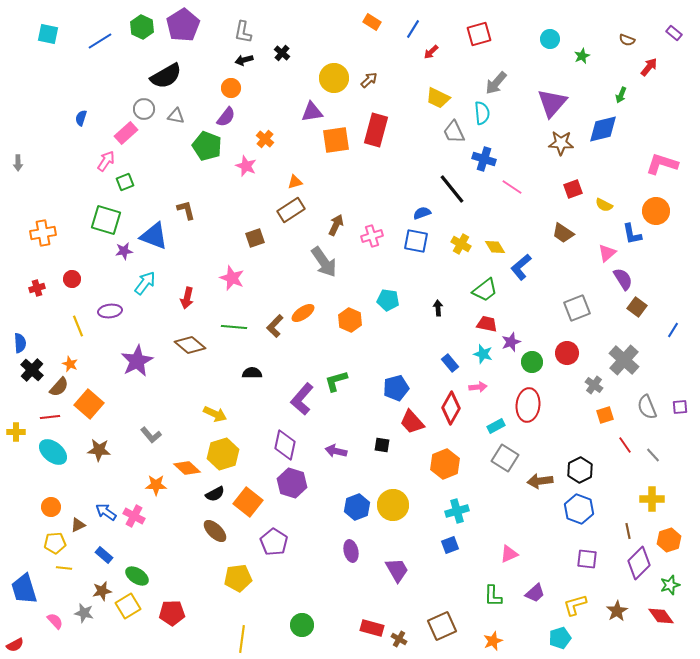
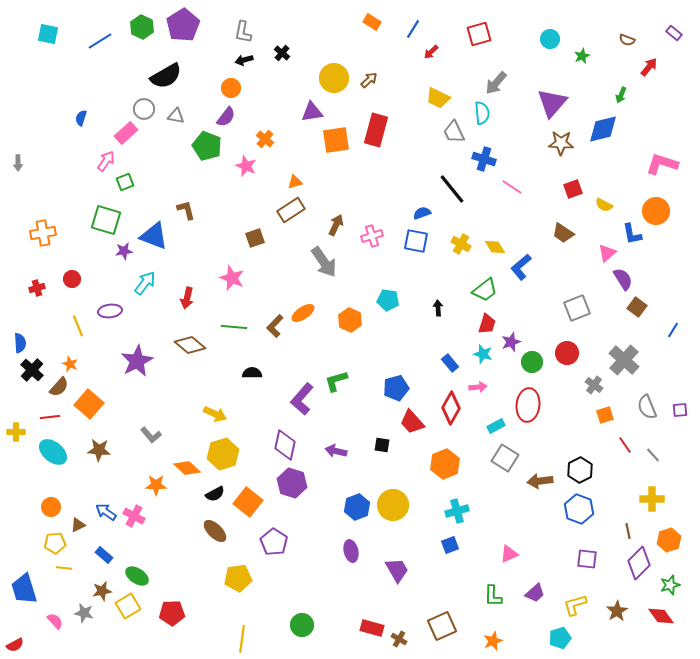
red trapezoid at (487, 324): rotated 95 degrees clockwise
purple square at (680, 407): moved 3 px down
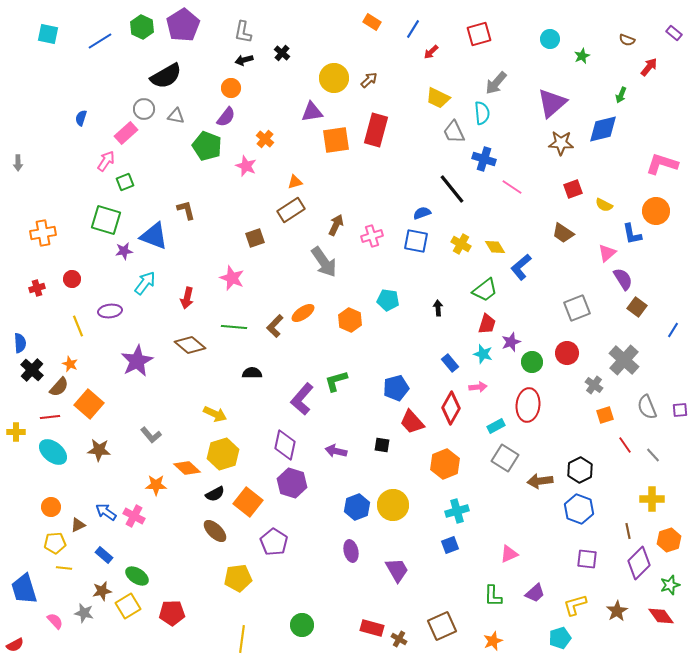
purple triangle at (552, 103): rotated 8 degrees clockwise
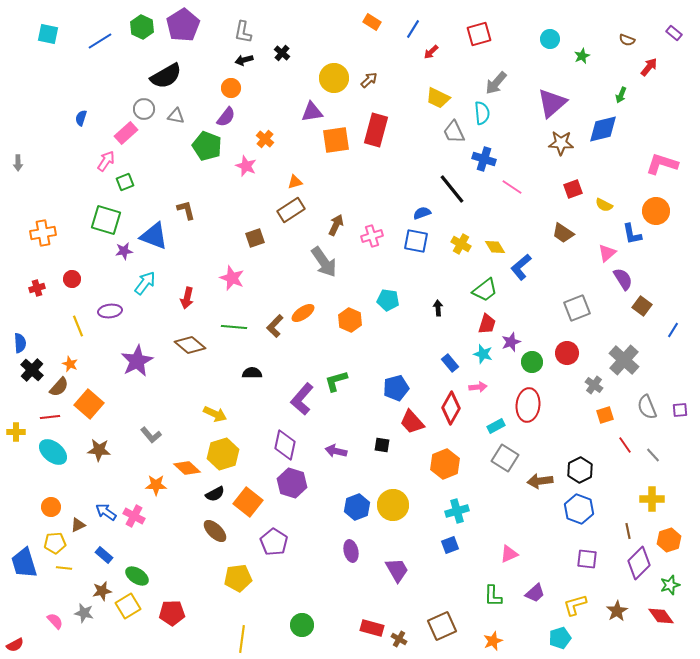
brown square at (637, 307): moved 5 px right, 1 px up
blue trapezoid at (24, 589): moved 26 px up
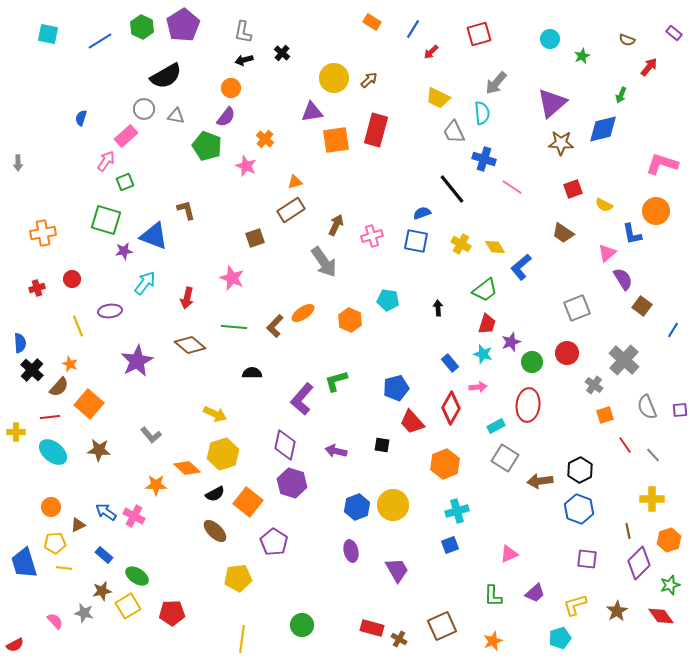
pink rectangle at (126, 133): moved 3 px down
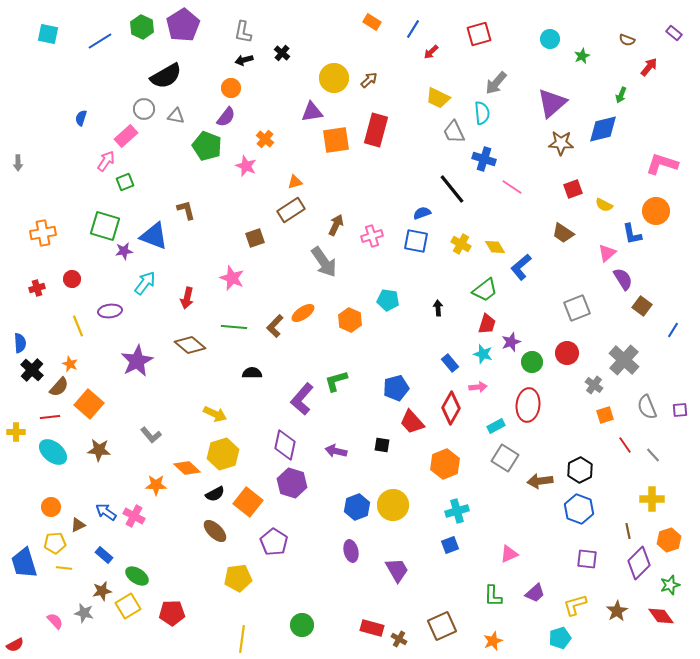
green square at (106, 220): moved 1 px left, 6 px down
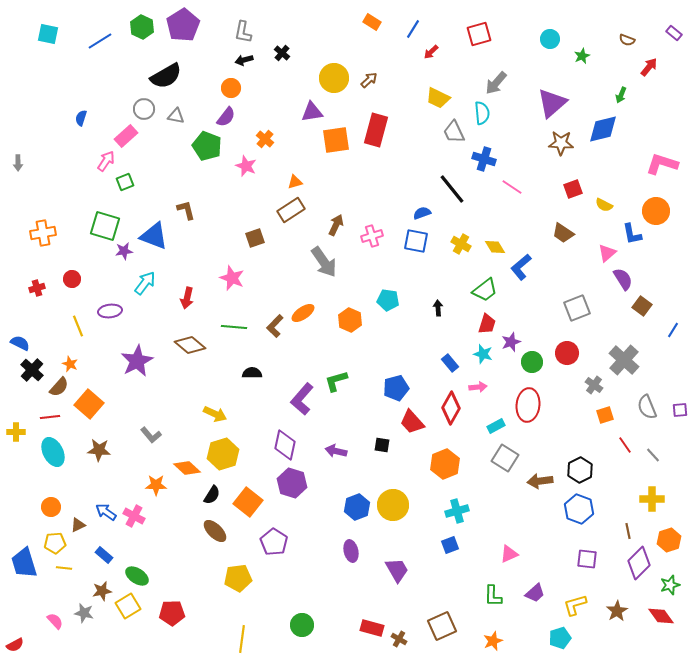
blue semicircle at (20, 343): rotated 60 degrees counterclockwise
cyan ellipse at (53, 452): rotated 24 degrees clockwise
black semicircle at (215, 494): moved 3 px left, 1 px down; rotated 30 degrees counterclockwise
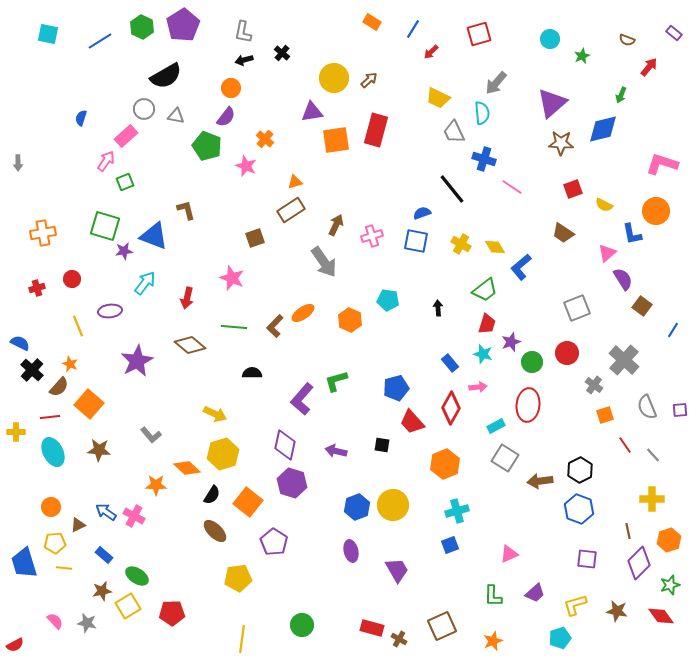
brown star at (617, 611): rotated 30 degrees counterclockwise
gray star at (84, 613): moved 3 px right, 10 px down
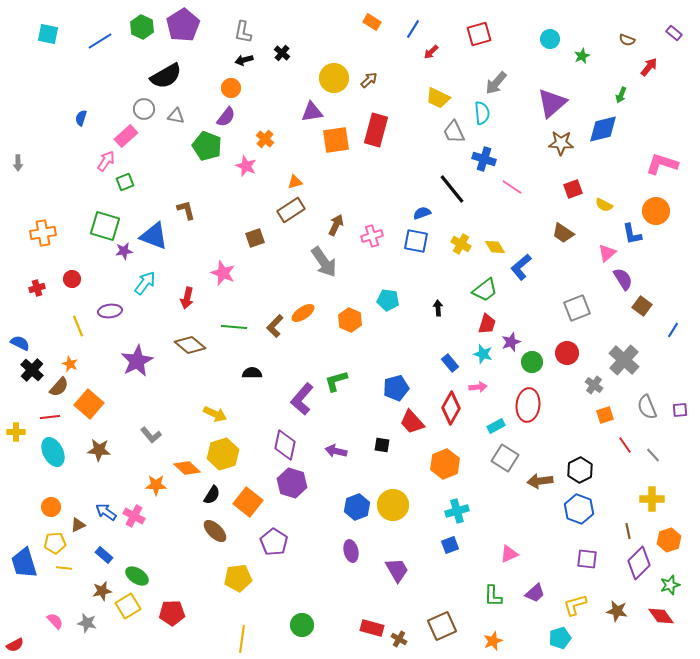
pink star at (232, 278): moved 9 px left, 5 px up
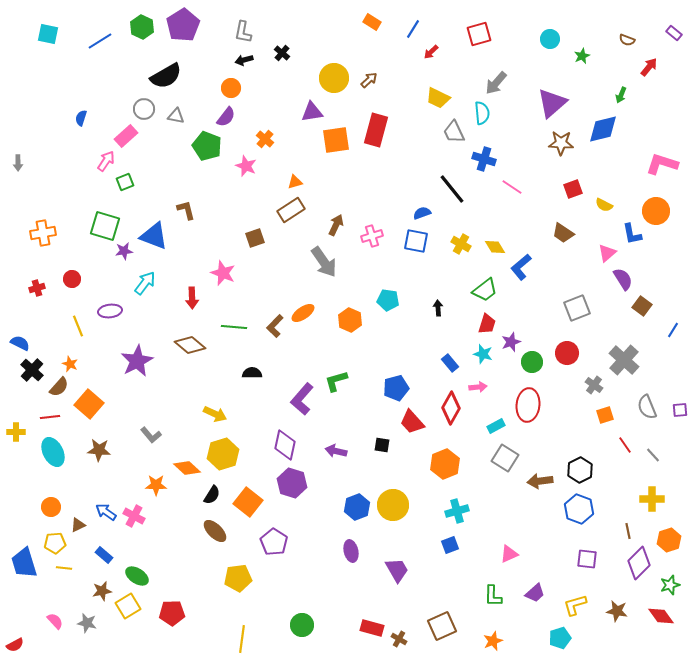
red arrow at (187, 298): moved 5 px right; rotated 15 degrees counterclockwise
